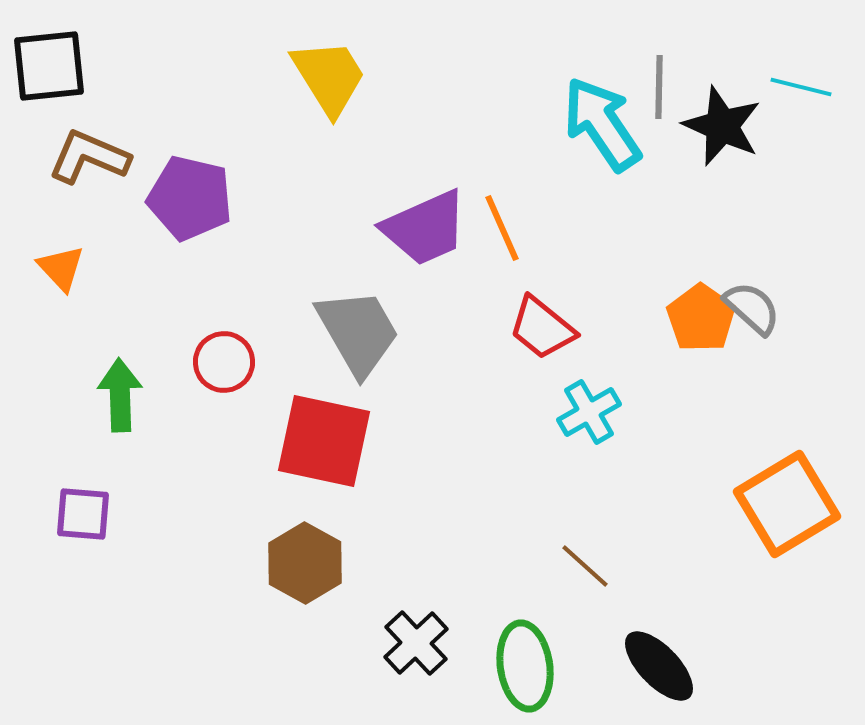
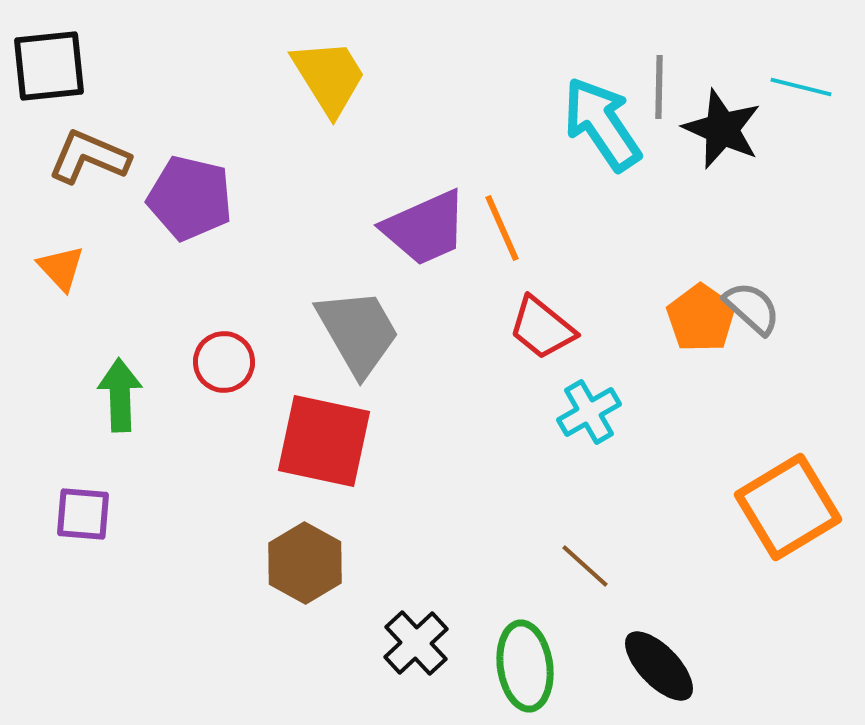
black star: moved 3 px down
orange square: moved 1 px right, 3 px down
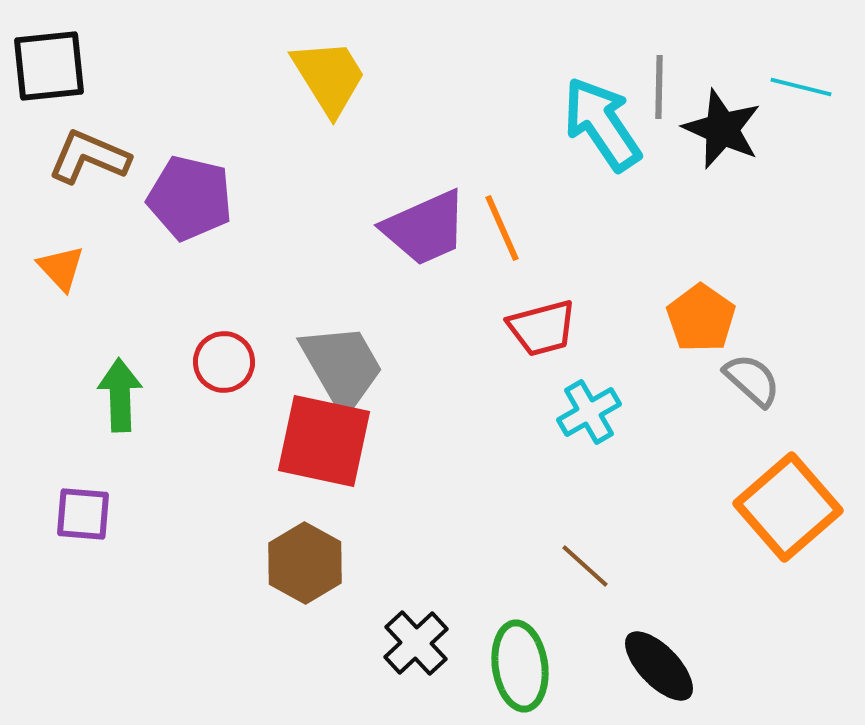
gray semicircle: moved 72 px down
red trapezoid: rotated 54 degrees counterclockwise
gray trapezoid: moved 16 px left, 35 px down
orange square: rotated 10 degrees counterclockwise
green ellipse: moved 5 px left
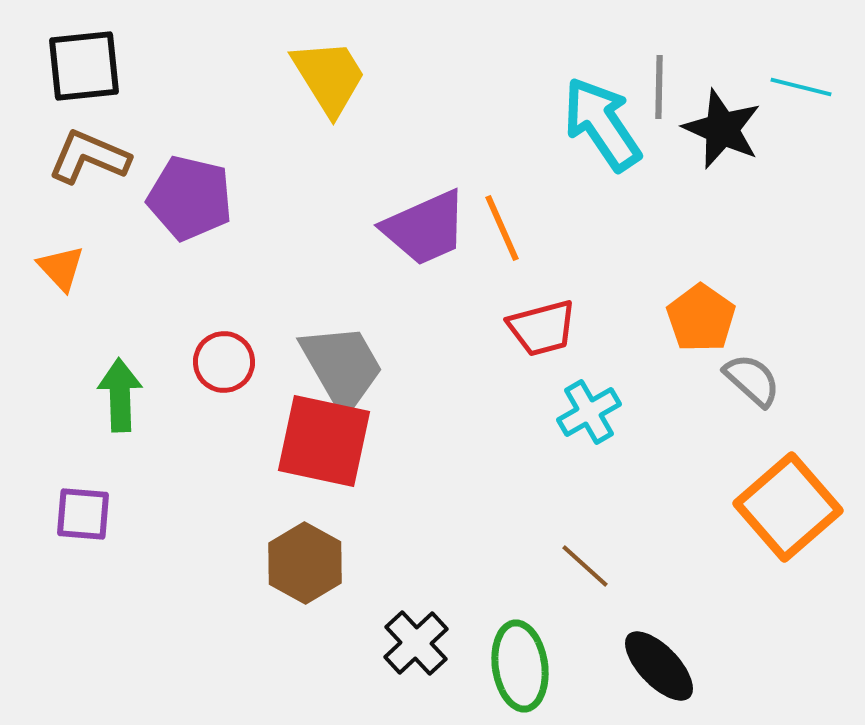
black square: moved 35 px right
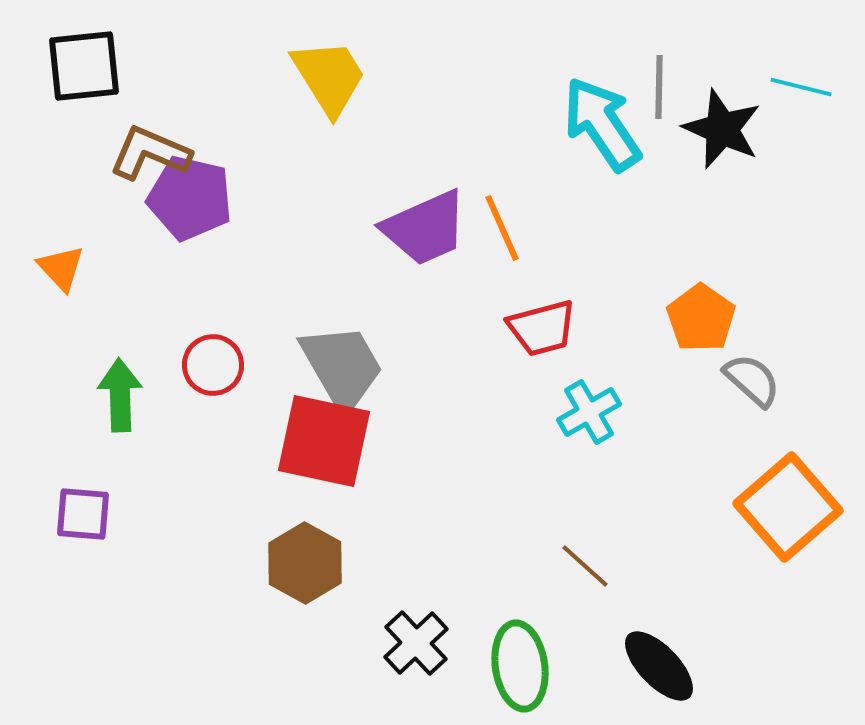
brown L-shape: moved 61 px right, 4 px up
red circle: moved 11 px left, 3 px down
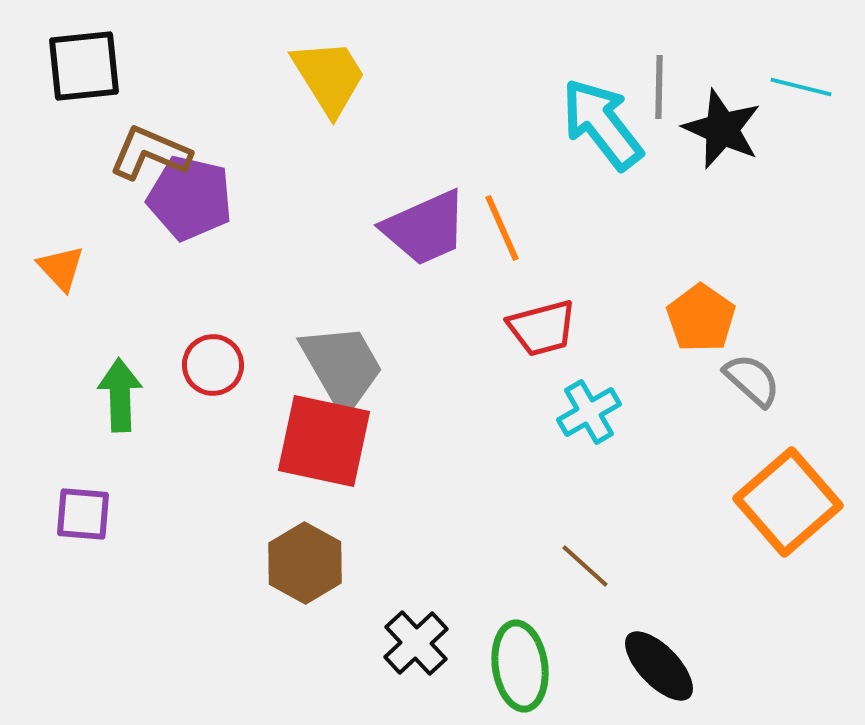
cyan arrow: rotated 4 degrees counterclockwise
orange square: moved 5 px up
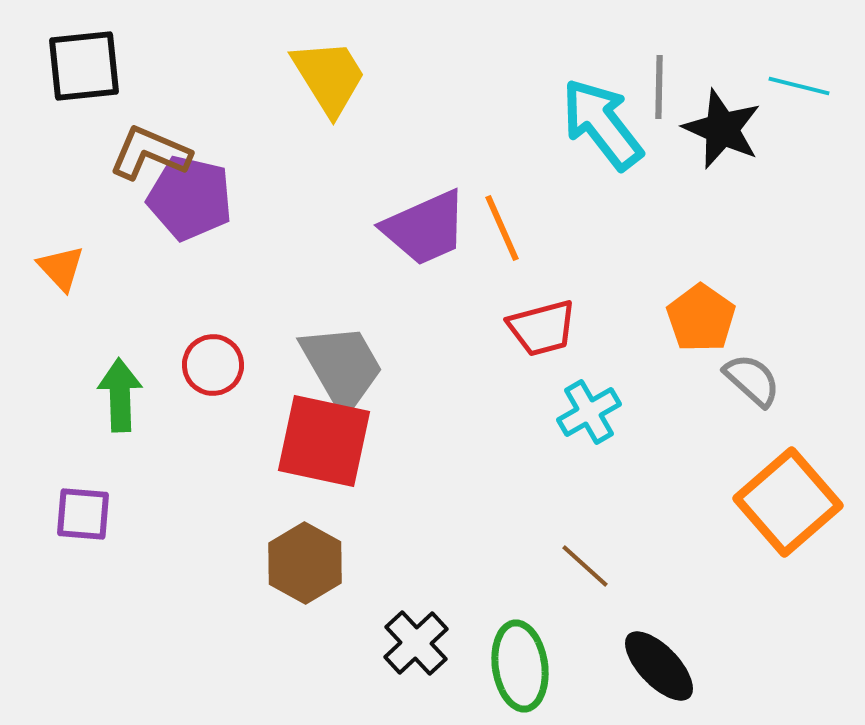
cyan line: moved 2 px left, 1 px up
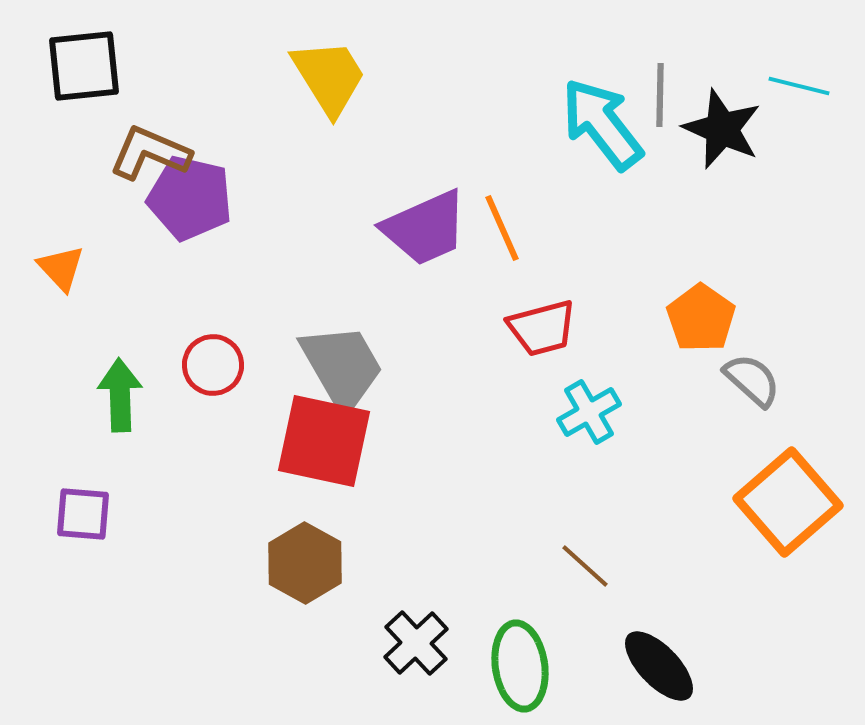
gray line: moved 1 px right, 8 px down
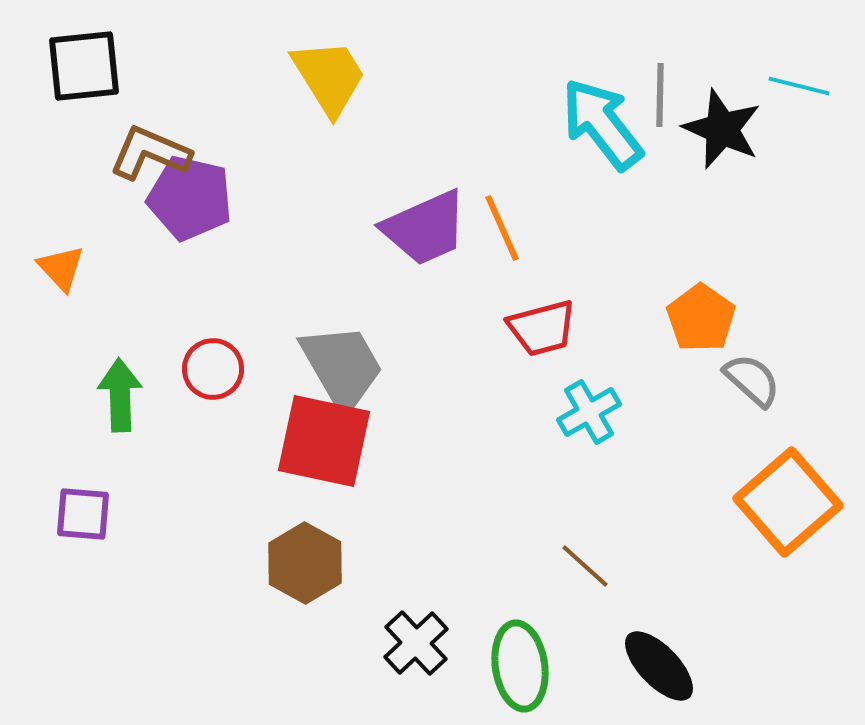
red circle: moved 4 px down
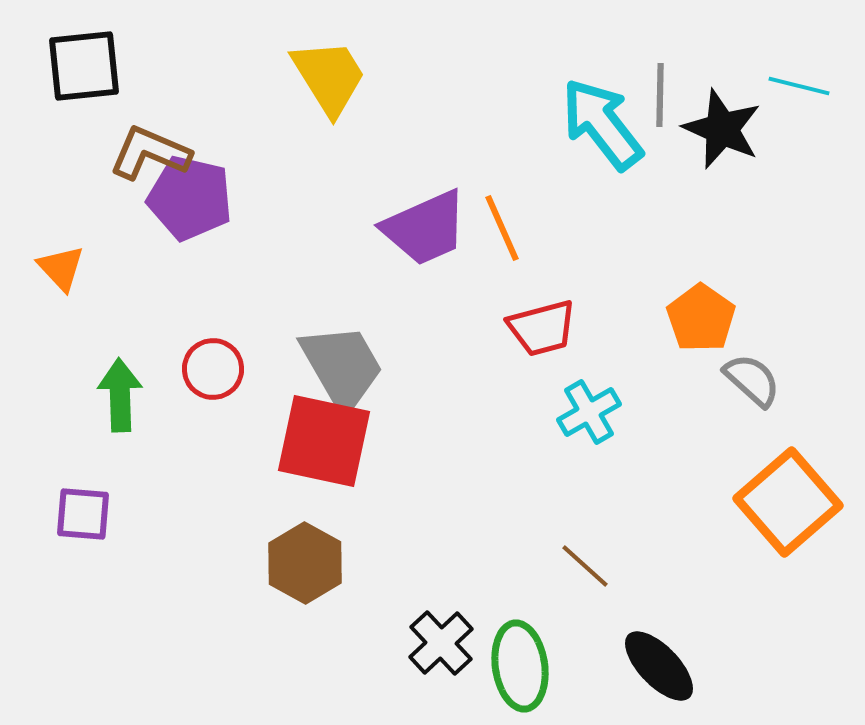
black cross: moved 25 px right
